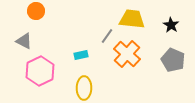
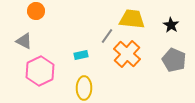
gray pentagon: moved 1 px right
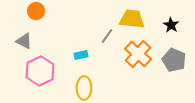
orange cross: moved 11 px right
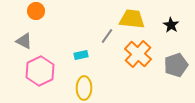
gray pentagon: moved 2 px right, 5 px down; rotated 30 degrees clockwise
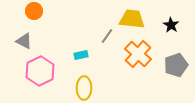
orange circle: moved 2 px left
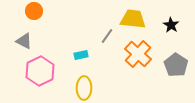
yellow trapezoid: moved 1 px right
gray pentagon: rotated 20 degrees counterclockwise
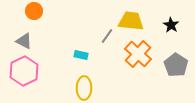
yellow trapezoid: moved 2 px left, 2 px down
cyan rectangle: rotated 24 degrees clockwise
pink hexagon: moved 16 px left
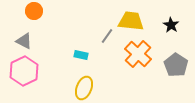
yellow ellipse: rotated 20 degrees clockwise
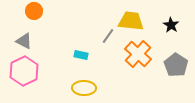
gray line: moved 1 px right
yellow ellipse: rotated 70 degrees clockwise
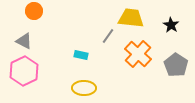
yellow trapezoid: moved 3 px up
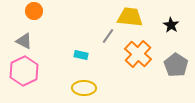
yellow trapezoid: moved 1 px left, 1 px up
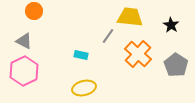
yellow ellipse: rotated 15 degrees counterclockwise
